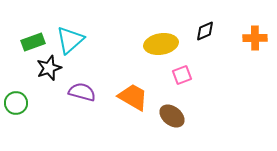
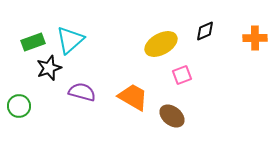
yellow ellipse: rotated 20 degrees counterclockwise
green circle: moved 3 px right, 3 px down
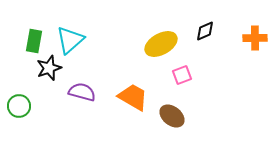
green rectangle: moved 1 px right, 1 px up; rotated 60 degrees counterclockwise
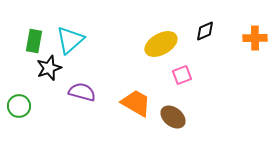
orange trapezoid: moved 3 px right, 6 px down
brown ellipse: moved 1 px right, 1 px down
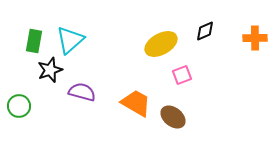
black star: moved 1 px right, 2 px down
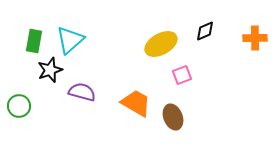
brown ellipse: rotated 30 degrees clockwise
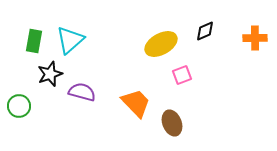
black star: moved 4 px down
orange trapezoid: rotated 16 degrees clockwise
brown ellipse: moved 1 px left, 6 px down
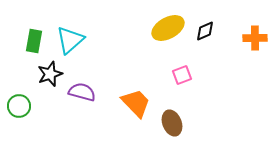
yellow ellipse: moved 7 px right, 16 px up
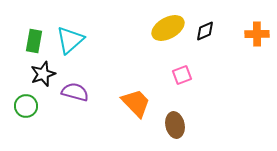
orange cross: moved 2 px right, 4 px up
black star: moved 7 px left
purple semicircle: moved 7 px left
green circle: moved 7 px right
brown ellipse: moved 3 px right, 2 px down; rotated 10 degrees clockwise
